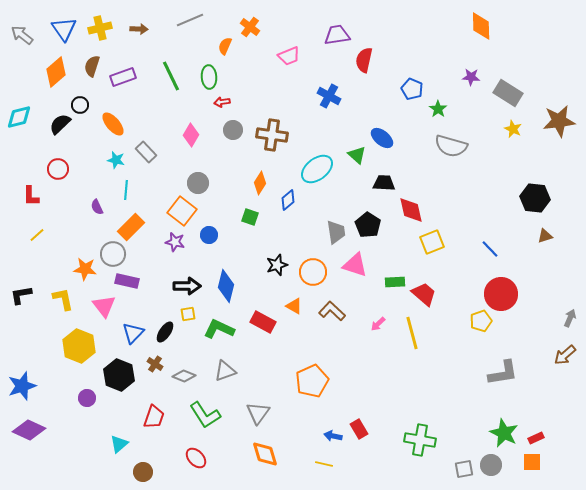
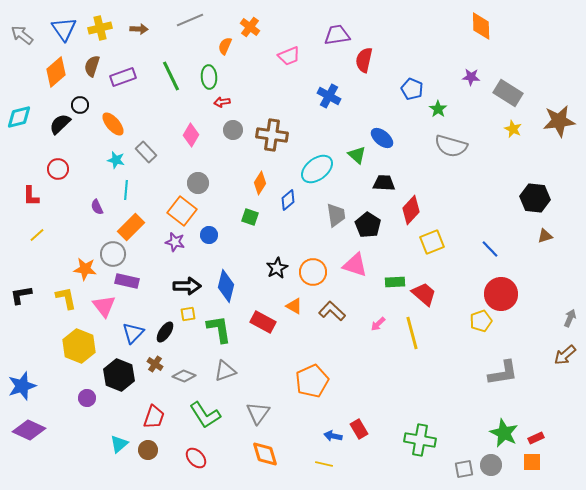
red diamond at (411, 210): rotated 56 degrees clockwise
gray trapezoid at (336, 232): moved 17 px up
black star at (277, 265): moved 3 px down; rotated 10 degrees counterclockwise
yellow L-shape at (63, 299): moved 3 px right, 1 px up
green L-shape at (219, 329): rotated 56 degrees clockwise
brown circle at (143, 472): moved 5 px right, 22 px up
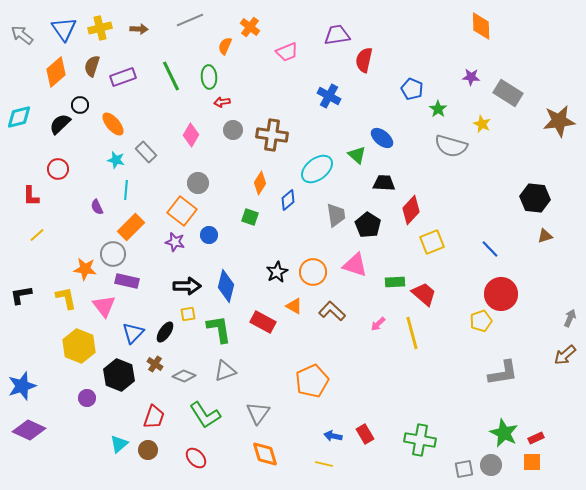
pink trapezoid at (289, 56): moved 2 px left, 4 px up
yellow star at (513, 129): moved 31 px left, 5 px up
black star at (277, 268): moved 4 px down
red rectangle at (359, 429): moved 6 px right, 5 px down
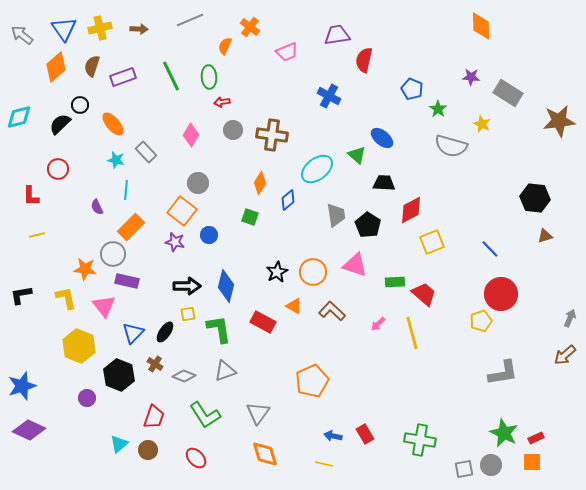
orange diamond at (56, 72): moved 5 px up
red diamond at (411, 210): rotated 20 degrees clockwise
yellow line at (37, 235): rotated 28 degrees clockwise
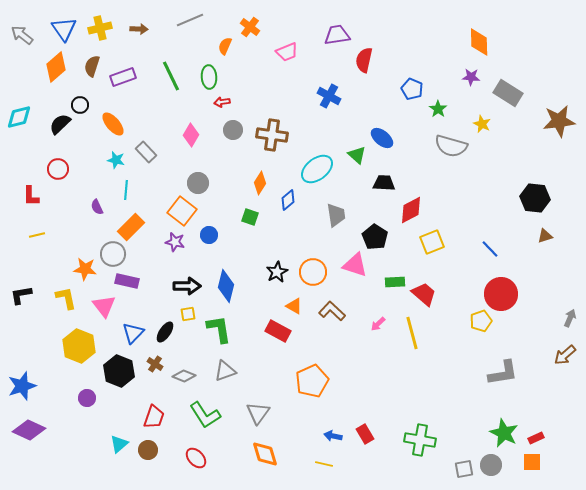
orange diamond at (481, 26): moved 2 px left, 16 px down
black pentagon at (368, 225): moved 7 px right, 12 px down
red rectangle at (263, 322): moved 15 px right, 9 px down
black hexagon at (119, 375): moved 4 px up
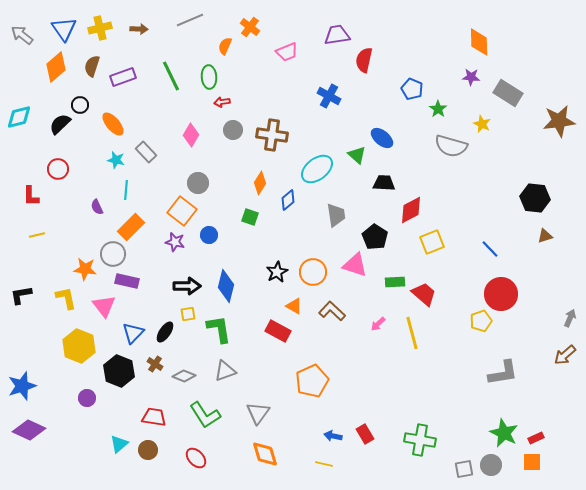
red trapezoid at (154, 417): rotated 100 degrees counterclockwise
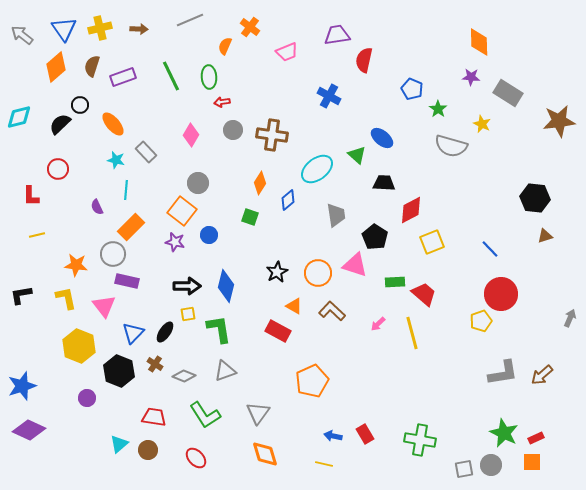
orange star at (85, 269): moved 9 px left, 4 px up
orange circle at (313, 272): moved 5 px right, 1 px down
brown arrow at (565, 355): moved 23 px left, 20 px down
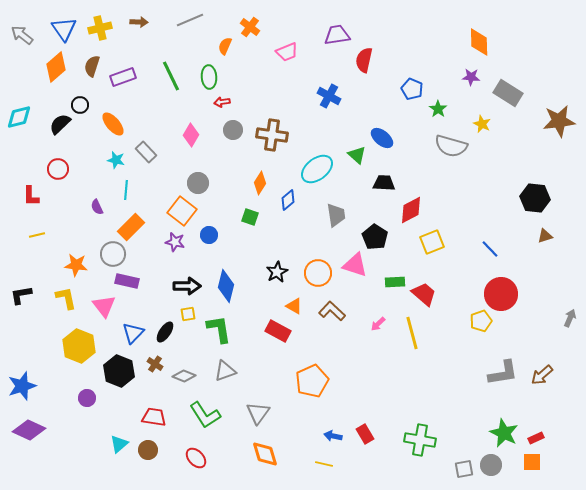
brown arrow at (139, 29): moved 7 px up
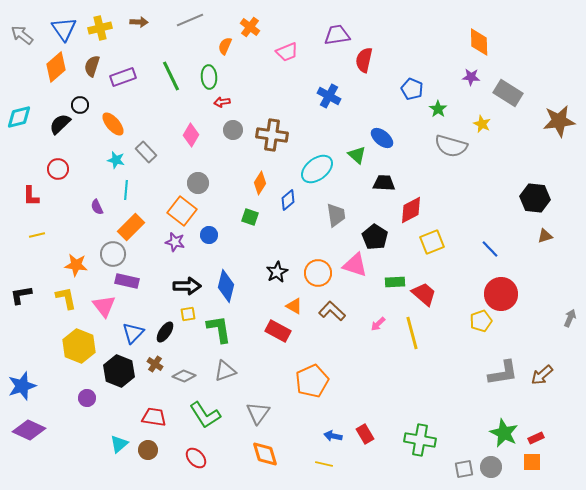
gray circle at (491, 465): moved 2 px down
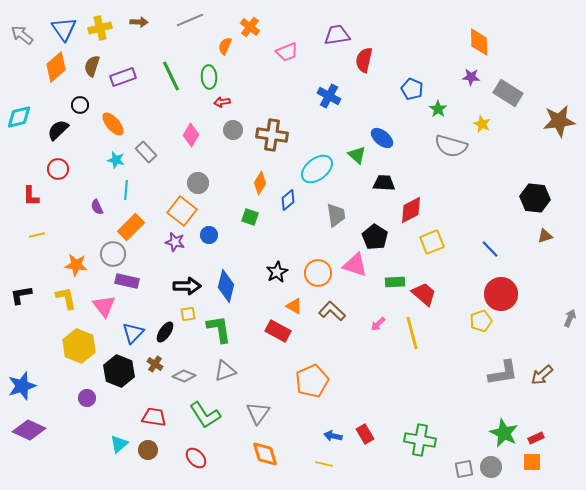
black semicircle at (60, 124): moved 2 px left, 6 px down
